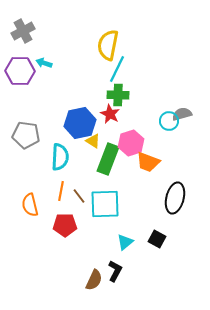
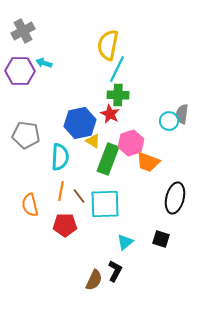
gray semicircle: rotated 66 degrees counterclockwise
black square: moved 4 px right; rotated 12 degrees counterclockwise
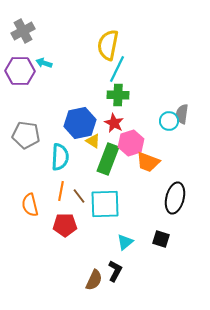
red star: moved 4 px right, 9 px down
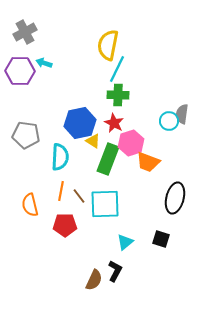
gray cross: moved 2 px right, 1 px down
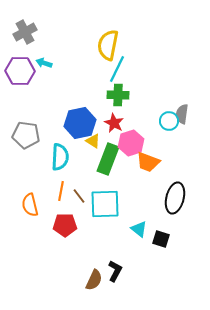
cyan triangle: moved 14 px right, 13 px up; rotated 42 degrees counterclockwise
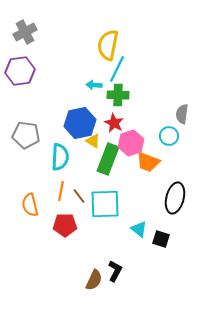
cyan arrow: moved 50 px right, 22 px down; rotated 14 degrees counterclockwise
purple hexagon: rotated 8 degrees counterclockwise
cyan circle: moved 15 px down
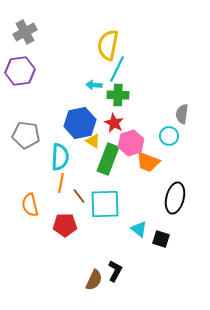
orange line: moved 8 px up
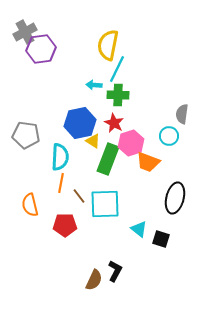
purple hexagon: moved 21 px right, 22 px up
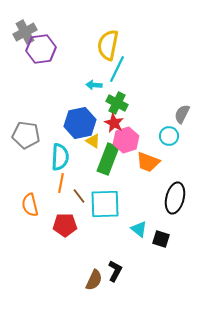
green cross: moved 1 px left, 8 px down; rotated 25 degrees clockwise
gray semicircle: rotated 18 degrees clockwise
pink hexagon: moved 5 px left, 3 px up
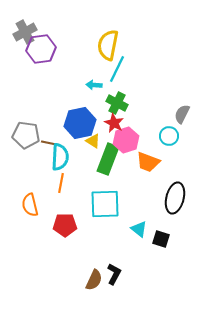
brown line: moved 30 px left, 53 px up; rotated 42 degrees counterclockwise
black L-shape: moved 1 px left, 3 px down
